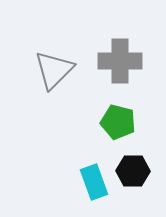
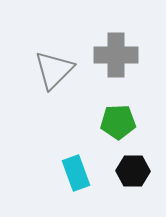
gray cross: moved 4 px left, 6 px up
green pentagon: rotated 16 degrees counterclockwise
cyan rectangle: moved 18 px left, 9 px up
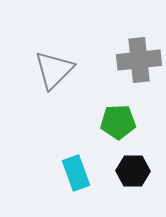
gray cross: moved 23 px right, 5 px down; rotated 6 degrees counterclockwise
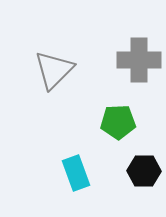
gray cross: rotated 6 degrees clockwise
black hexagon: moved 11 px right
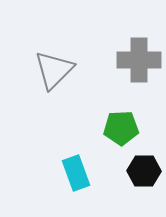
green pentagon: moved 3 px right, 6 px down
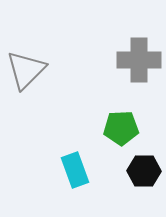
gray triangle: moved 28 px left
cyan rectangle: moved 1 px left, 3 px up
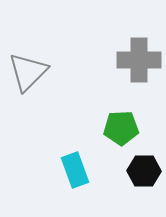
gray triangle: moved 2 px right, 2 px down
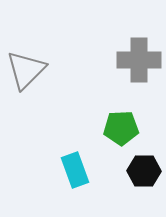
gray triangle: moved 2 px left, 2 px up
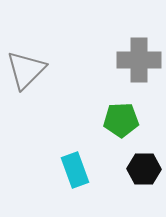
green pentagon: moved 8 px up
black hexagon: moved 2 px up
